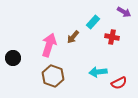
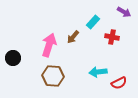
brown hexagon: rotated 15 degrees counterclockwise
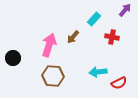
purple arrow: moved 1 px right, 2 px up; rotated 80 degrees counterclockwise
cyan rectangle: moved 1 px right, 3 px up
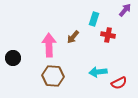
cyan rectangle: rotated 24 degrees counterclockwise
red cross: moved 4 px left, 2 px up
pink arrow: rotated 20 degrees counterclockwise
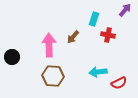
black circle: moved 1 px left, 1 px up
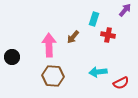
red semicircle: moved 2 px right
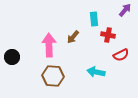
cyan rectangle: rotated 24 degrees counterclockwise
cyan arrow: moved 2 px left; rotated 18 degrees clockwise
red semicircle: moved 28 px up
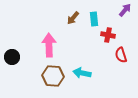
brown arrow: moved 19 px up
red semicircle: rotated 98 degrees clockwise
cyan arrow: moved 14 px left, 1 px down
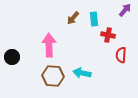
red semicircle: rotated 21 degrees clockwise
